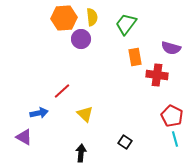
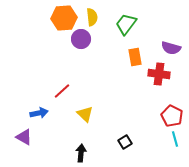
red cross: moved 2 px right, 1 px up
black square: rotated 24 degrees clockwise
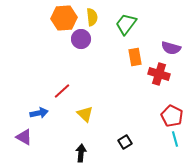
red cross: rotated 10 degrees clockwise
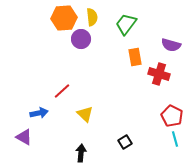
purple semicircle: moved 3 px up
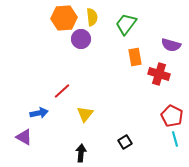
yellow triangle: rotated 24 degrees clockwise
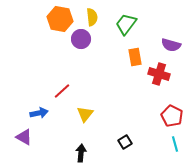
orange hexagon: moved 4 px left, 1 px down; rotated 15 degrees clockwise
cyan line: moved 5 px down
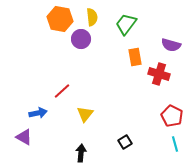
blue arrow: moved 1 px left
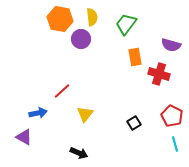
black square: moved 9 px right, 19 px up
black arrow: moved 2 px left; rotated 108 degrees clockwise
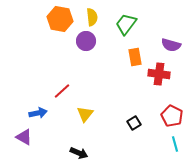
purple circle: moved 5 px right, 2 px down
red cross: rotated 10 degrees counterclockwise
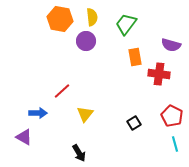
blue arrow: rotated 12 degrees clockwise
black arrow: rotated 36 degrees clockwise
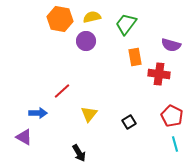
yellow semicircle: rotated 96 degrees counterclockwise
yellow triangle: moved 4 px right
black square: moved 5 px left, 1 px up
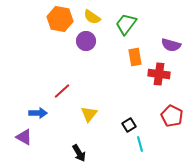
yellow semicircle: rotated 132 degrees counterclockwise
black square: moved 3 px down
cyan line: moved 35 px left
